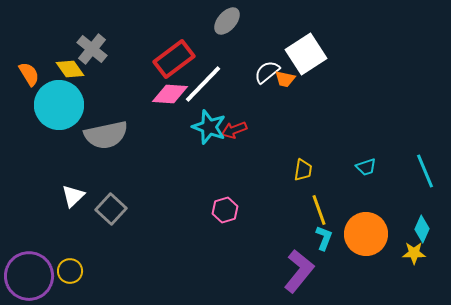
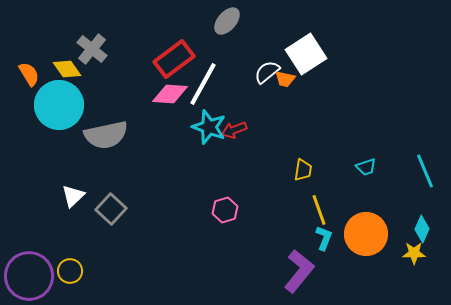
yellow diamond: moved 3 px left
white line: rotated 15 degrees counterclockwise
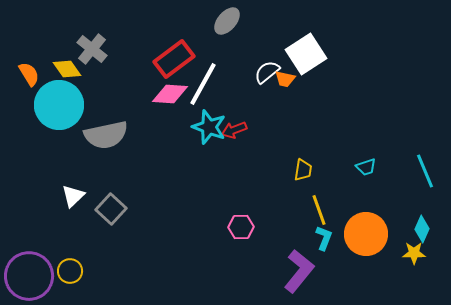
pink hexagon: moved 16 px right, 17 px down; rotated 15 degrees clockwise
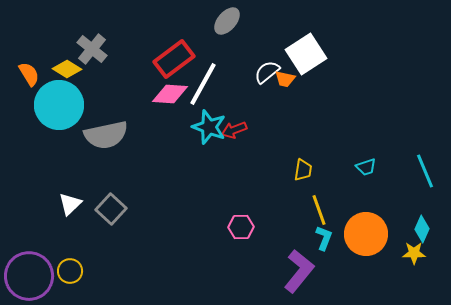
yellow diamond: rotated 24 degrees counterclockwise
white triangle: moved 3 px left, 8 px down
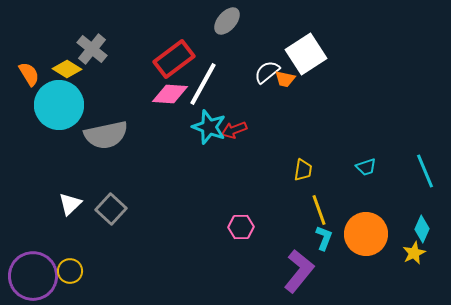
yellow star: rotated 25 degrees counterclockwise
purple circle: moved 4 px right
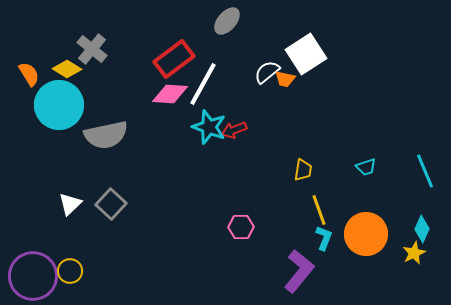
gray square: moved 5 px up
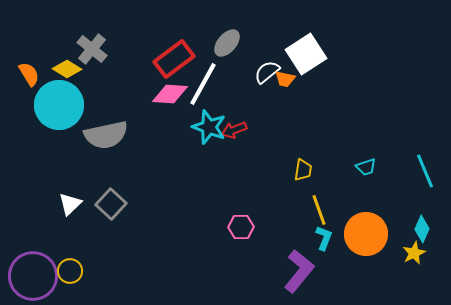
gray ellipse: moved 22 px down
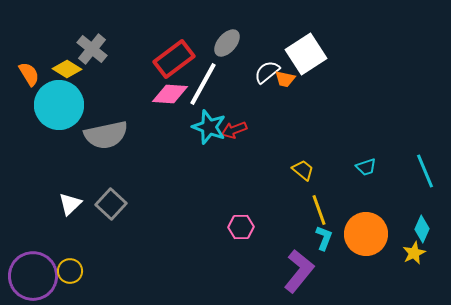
yellow trapezoid: rotated 60 degrees counterclockwise
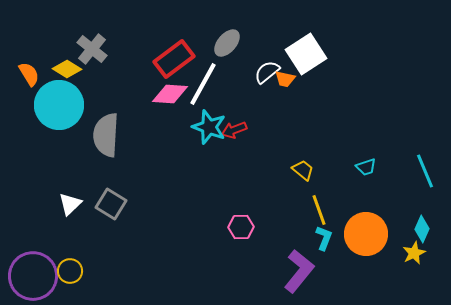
gray semicircle: rotated 105 degrees clockwise
gray square: rotated 12 degrees counterclockwise
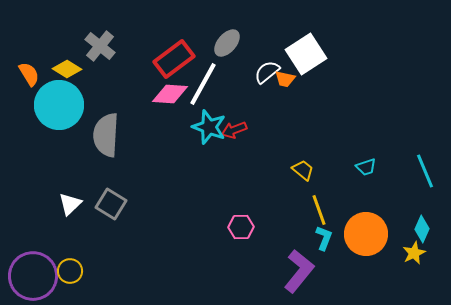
gray cross: moved 8 px right, 3 px up
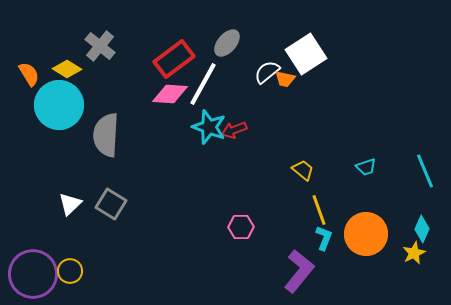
purple circle: moved 2 px up
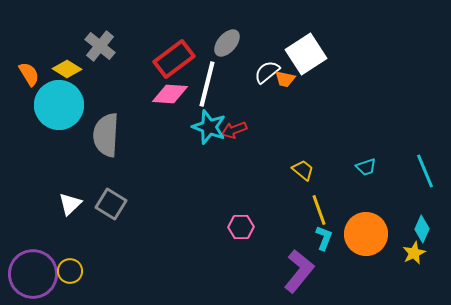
white line: moved 4 px right; rotated 15 degrees counterclockwise
